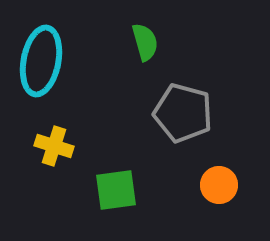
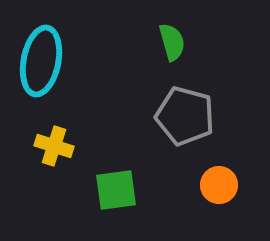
green semicircle: moved 27 px right
gray pentagon: moved 2 px right, 3 px down
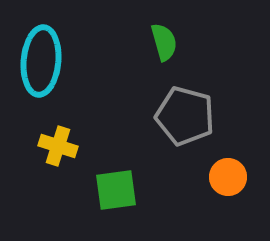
green semicircle: moved 8 px left
cyan ellipse: rotated 6 degrees counterclockwise
yellow cross: moved 4 px right
orange circle: moved 9 px right, 8 px up
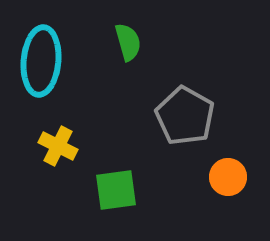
green semicircle: moved 36 px left
gray pentagon: rotated 14 degrees clockwise
yellow cross: rotated 9 degrees clockwise
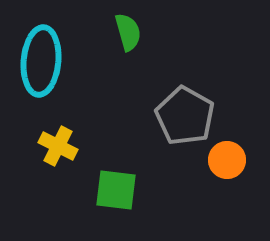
green semicircle: moved 10 px up
orange circle: moved 1 px left, 17 px up
green square: rotated 15 degrees clockwise
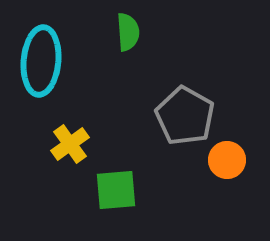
green semicircle: rotated 12 degrees clockwise
yellow cross: moved 12 px right, 2 px up; rotated 27 degrees clockwise
green square: rotated 12 degrees counterclockwise
